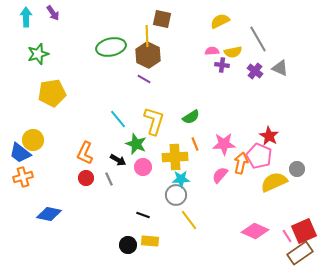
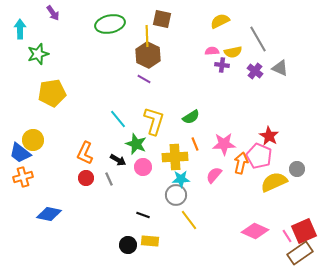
cyan arrow at (26, 17): moved 6 px left, 12 px down
green ellipse at (111, 47): moved 1 px left, 23 px up
pink semicircle at (220, 175): moved 6 px left
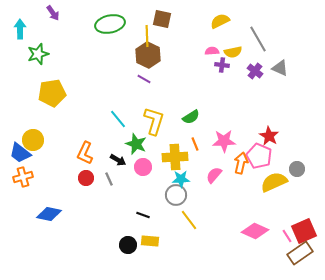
pink star at (224, 144): moved 3 px up
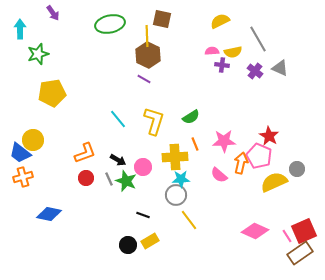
green star at (136, 144): moved 10 px left, 37 px down
orange L-shape at (85, 153): rotated 135 degrees counterclockwise
pink semicircle at (214, 175): moved 5 px right; rotated 90 degrees counterclockwise
yellow rectangle at (150, 241): rotated 36 degrees counterclockwise
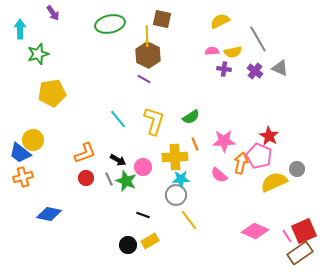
purple cross at (222, 65): moved 2 px right, 4 px down
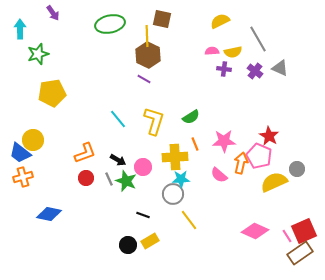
gray circle at (176, 195): moved 3 px left, 1 px up
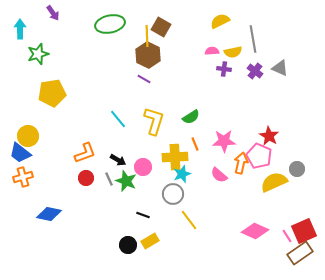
brown square at (162, 19): moved 1 px left, 8 px down; rotated 18 degrees clockwise
gray line at (258, 39): moved 5 px left; rotated 20 degrees clockwise
yellow circle at (33, 140): moved 5 px left, 4 px up
cyan star at (181, 179): moved 1 px right, 5 px up; rotated 18 degrees counterclockwise
